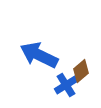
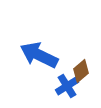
blue cross: moved 1 px right, 1 px down
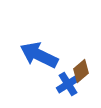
blue cross: moved 1 px right, 2 px up
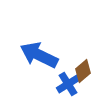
brown diamond: moved 2 px right
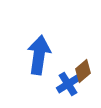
blue arrow: rotated 72 degrees clockwise
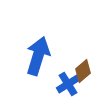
blue arrow: moved 1 px left, 1 px down; rotated 9 degrees clockwise
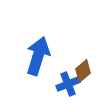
blue cross: rotated 10 degrees clockwise
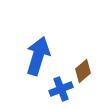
blue cross: moved 7 px left, 5 px down
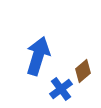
blue cross: rotated 15 degrees counterclockwise
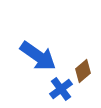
blue arrow: rotated 108 degrees clockwise
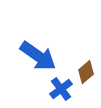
brown diamond: moved 3 px right, 1 px down
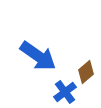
blue cross: moved 4 px right, 3 px down
